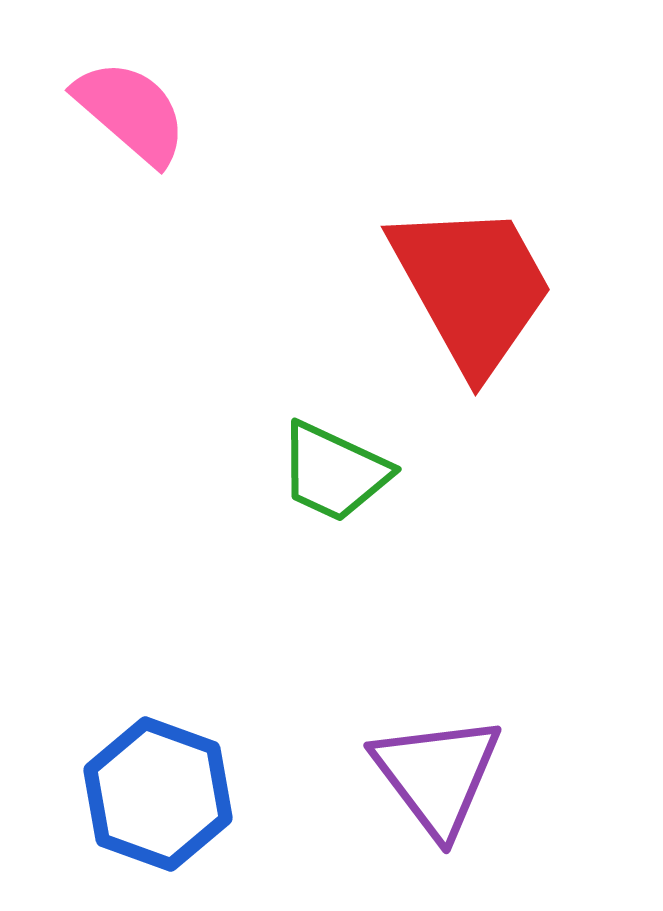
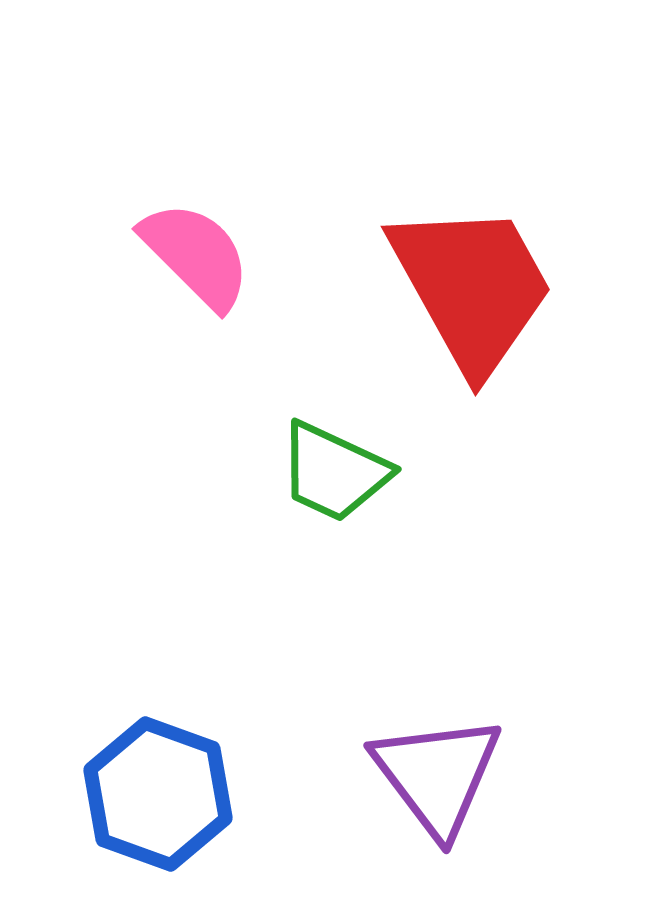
pink semicircle: moved 65 px right, 143 px down; rotated 4 degrees clockwise
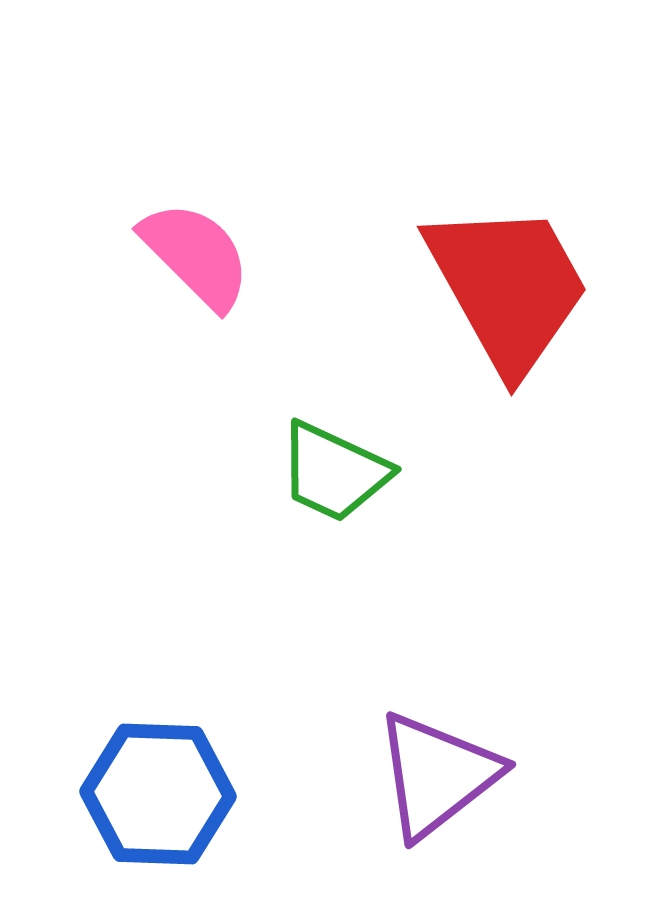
red trapezoid: moved 36 px right
purple triangle: rotated 29 degrees clockwise
blue hexagon: rotated 18 degrees counterclockwise
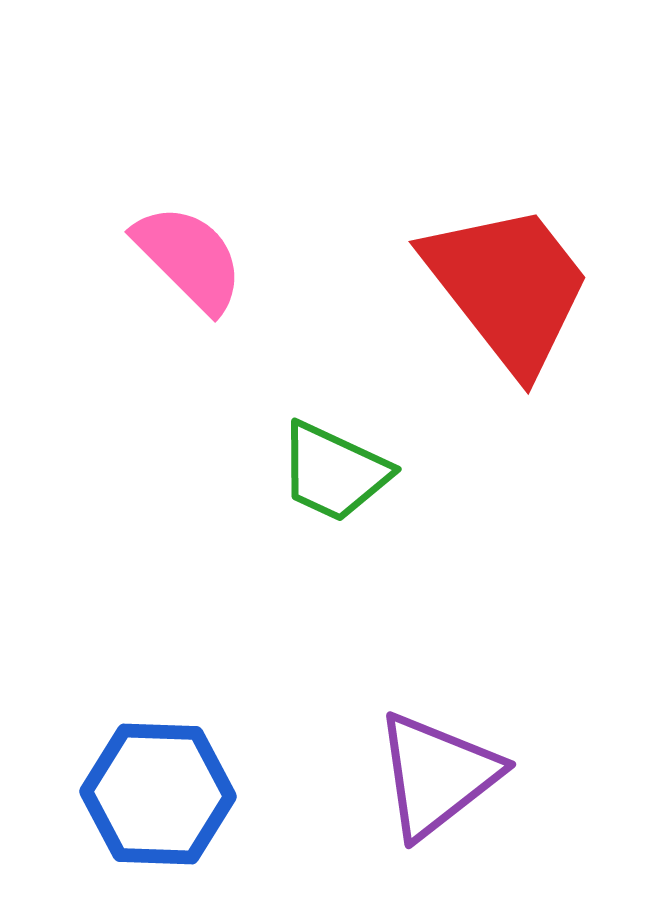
pink semicircle: moved 7 px left, 3 px down
red trapezoid: rotated 9 degrees counterclockwise
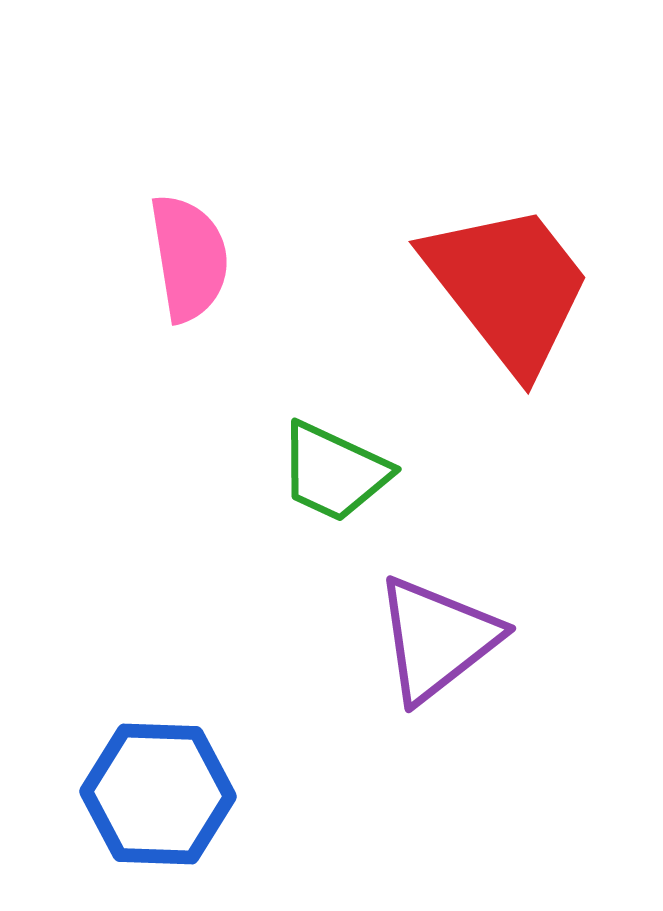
pink semicircle: rotated 36 degrees clockwise
purple triangle: moved 136 px up
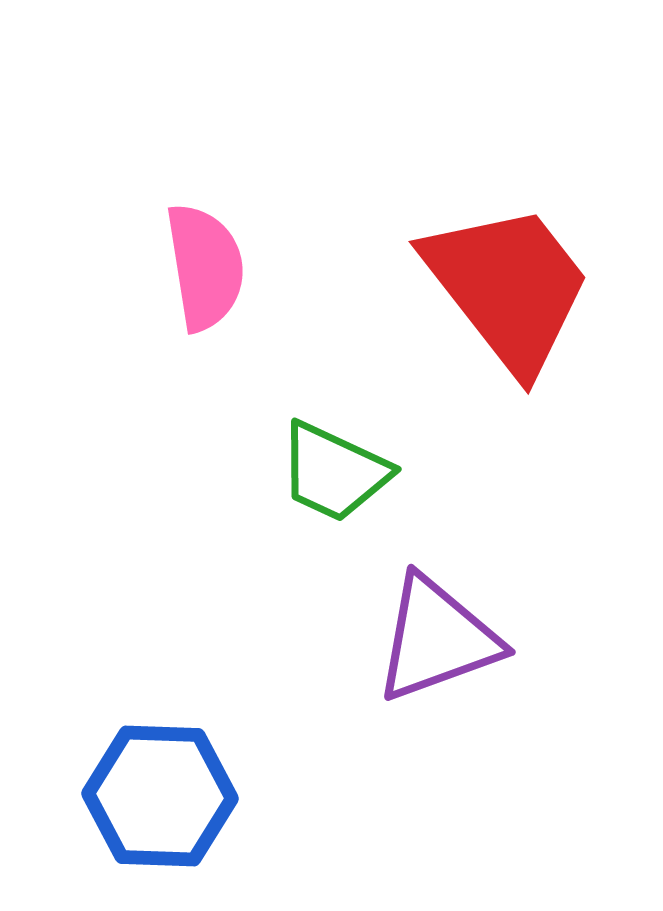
pink semicircle: moved 16 px right, 9 px down
purple triangle: rotated 18 degrees clockwise
blue hexagon: moved 2 px right, 2 px down
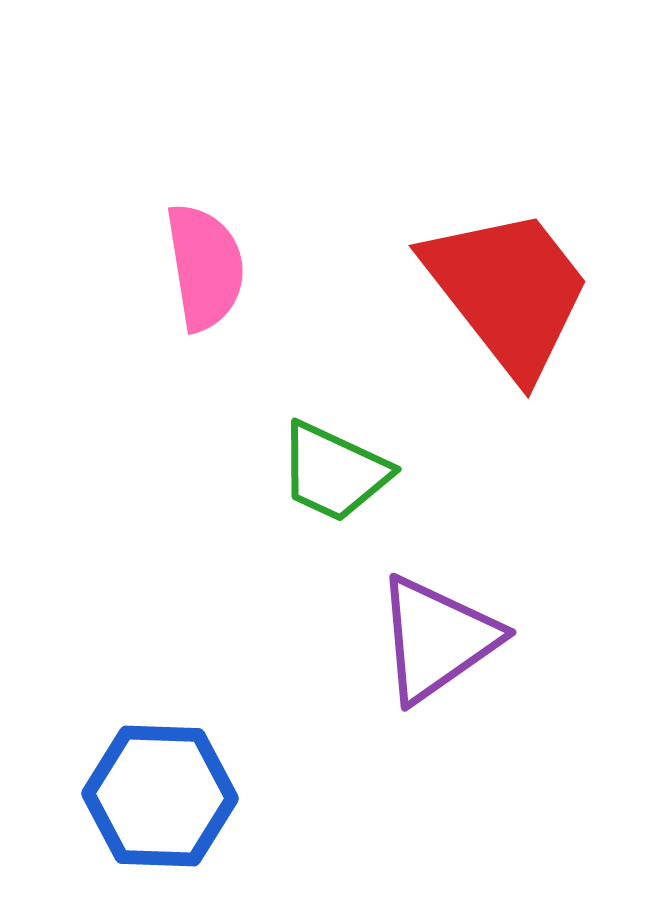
red trapezoid: moved 4 px down
purple triangle: rotated 15 degrees counterclockwise
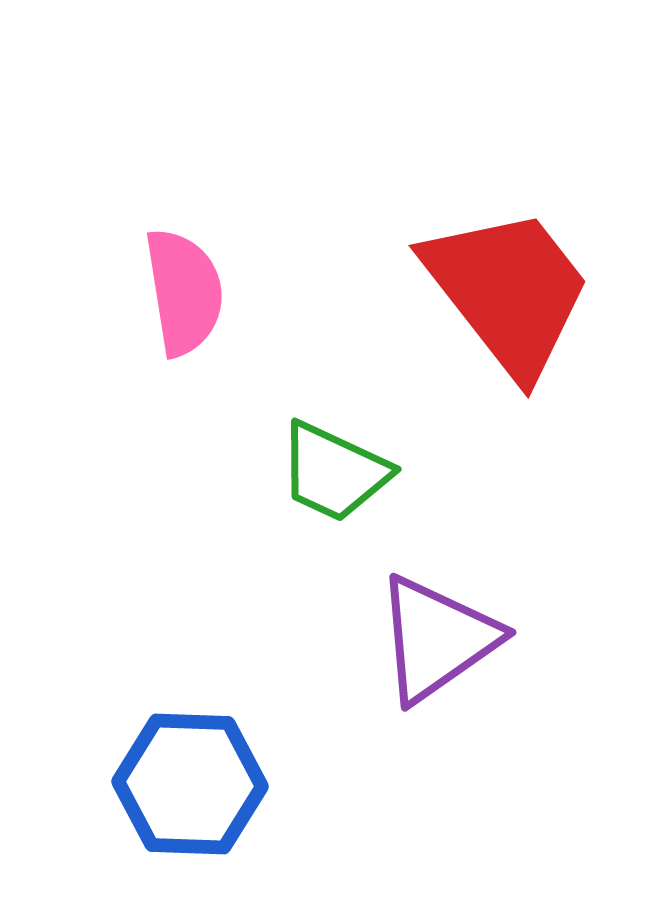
pink semicircle: moved 21 px left, 25 px down
blue hexagon: moved 30 px right, 12 px up
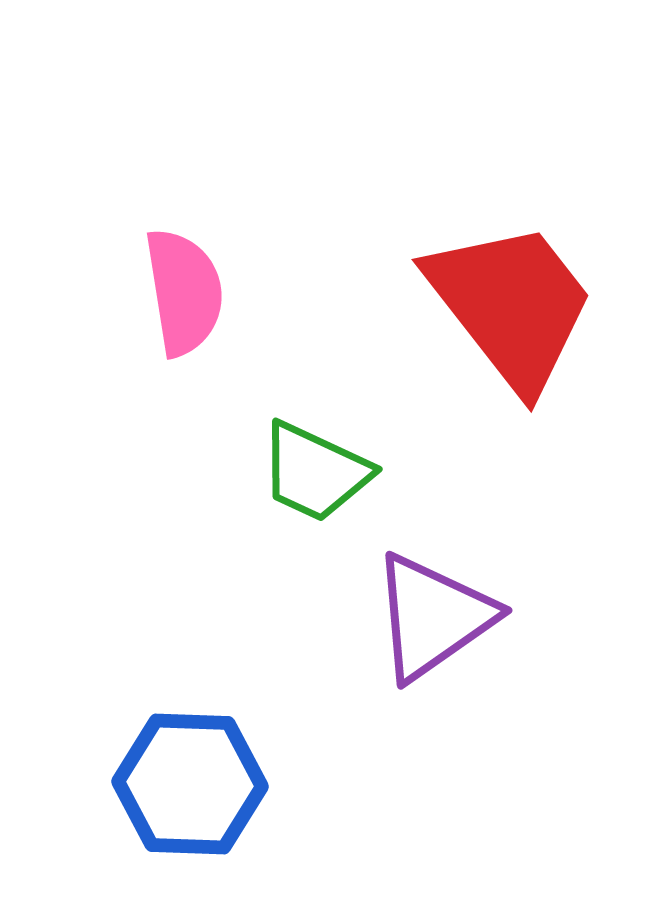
red trapezoid: moved 3 px right, 14 px down
green trapezoid: moved 19 px left
purple triangle: moved 4 px left, 22 px up
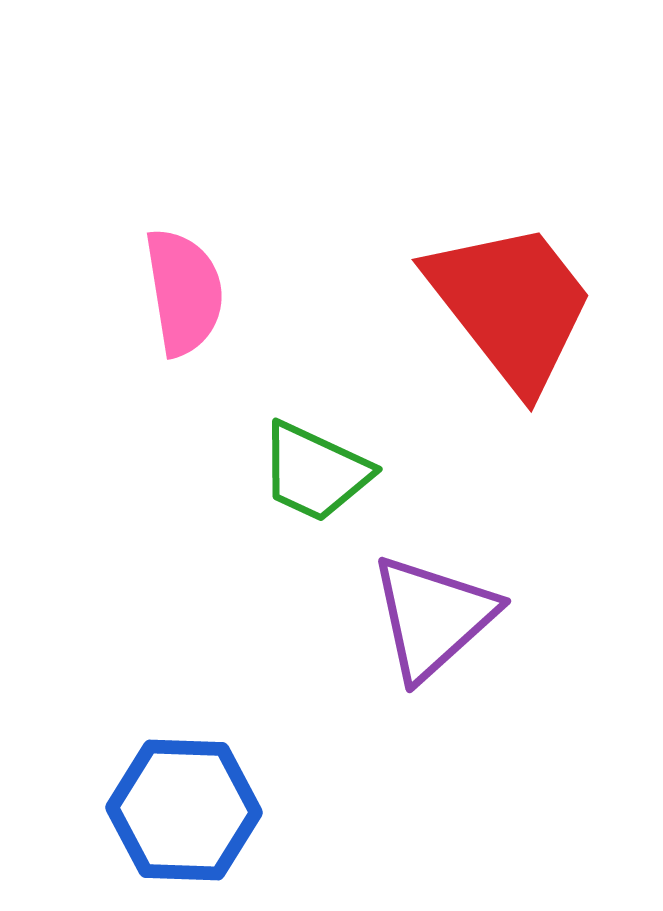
purple triangle: rotated 7 degrees counterclockwise
blue hexagon: moved 6 px left, 26 px down
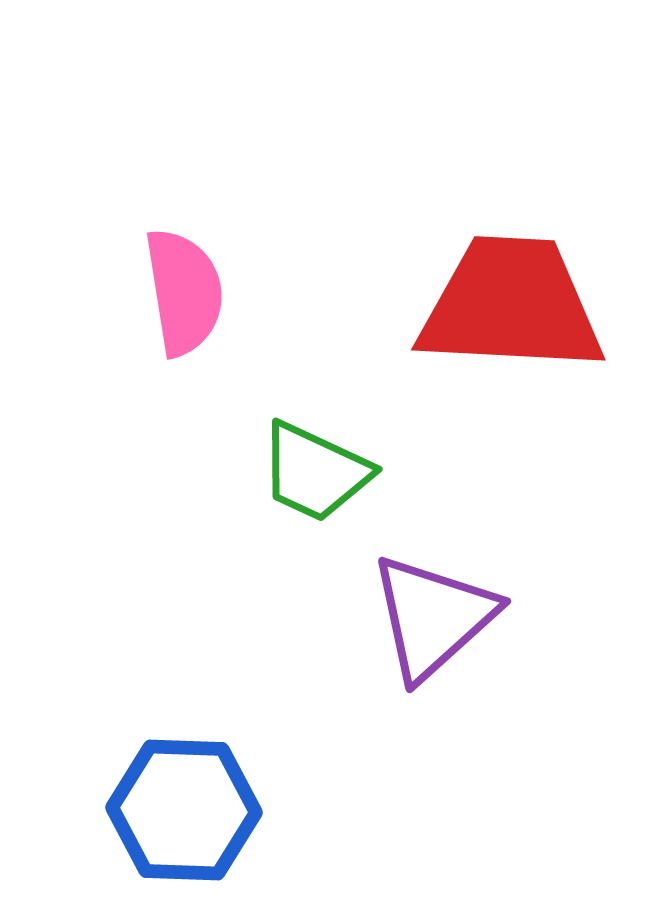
red trapezoid: rotated 49 degrees counterclockwise
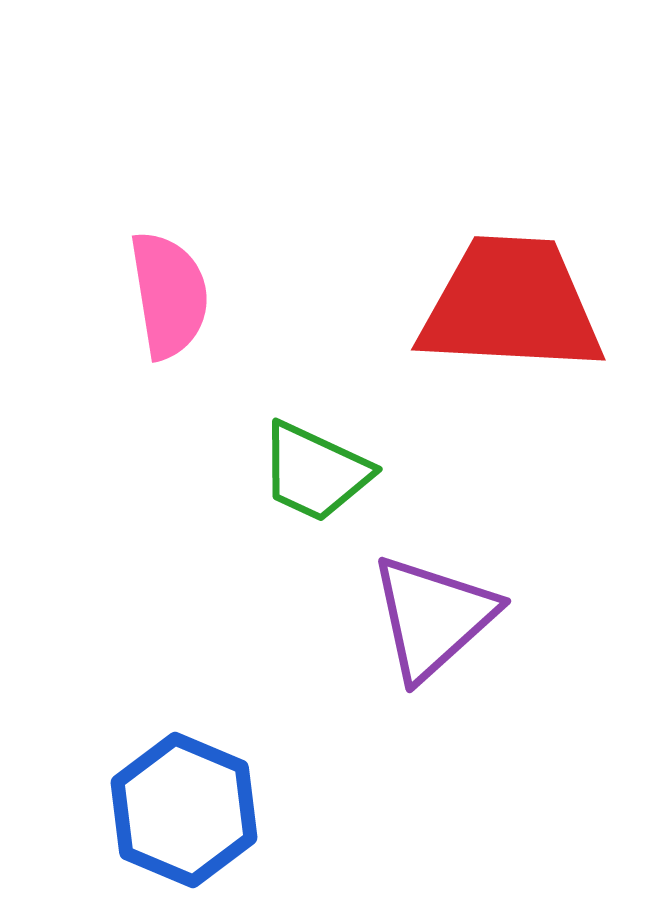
pink semicircle: moved 15 px left, 3 px down
blue hexagon: rotated 21 degrees clockwise
